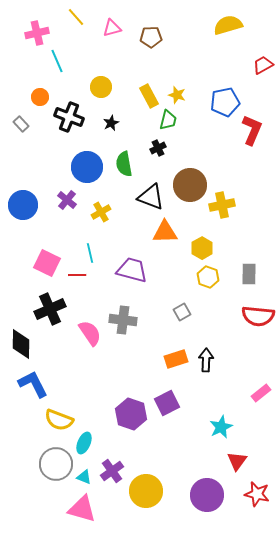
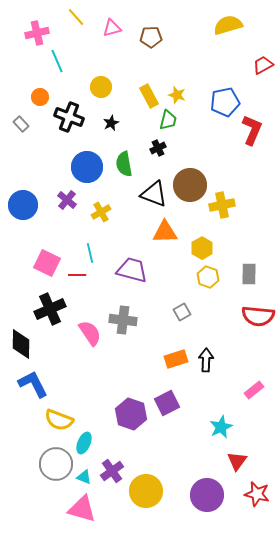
black triangle at (151, 197): moved 3 px right, 3 px up
pink rectangle at (261, 393): moved 7 px left, 3 px up
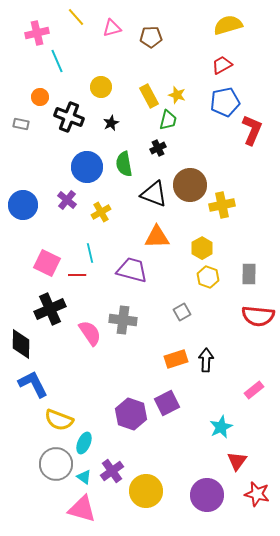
red trapezoid at (263, 65): moved 41 px left
gray rectangle at (21, 124): rotated 35 degrees counterclockwise
orange triangle at (165, 232): moved 8 px left, 5 px down
cyan triangle at (84, 477): rotated 14 degrees clockwise
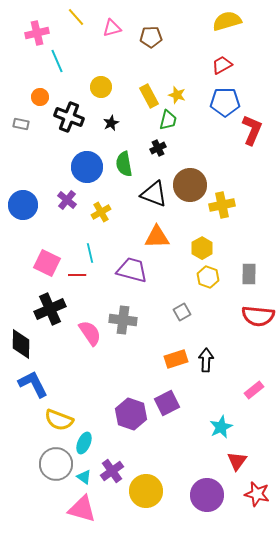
yellow semicircle at (228, 25): moved 1 px left, 4 px up
blue pentagon at (225, 102): rotated 12 degrees clockwise
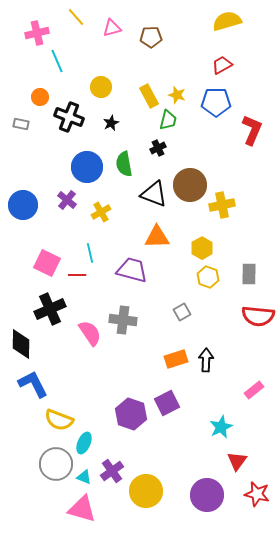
blue pentagon at (225, 102): moved 9 px left
cyan triangle at (84, 477): rotated 14 degrees counterclockwise
